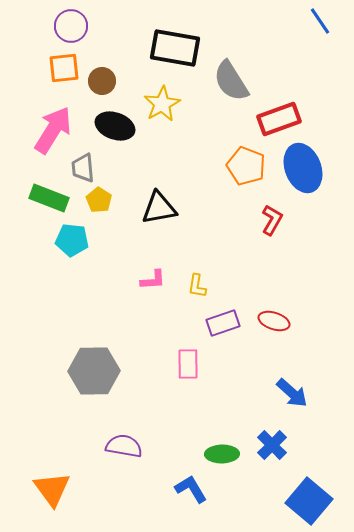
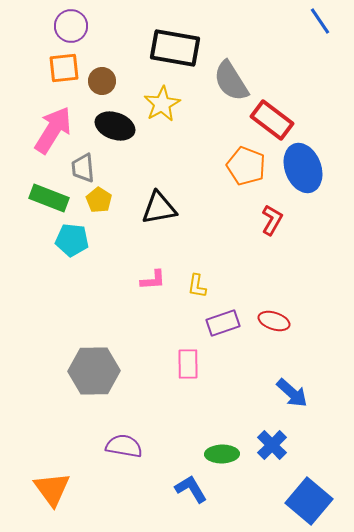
red rectangle: moved 7 px left, 1 px down; rotated 57 degrees clockwise
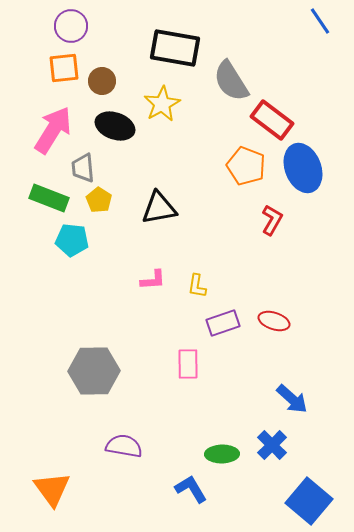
blue arrow: moved 6 px down
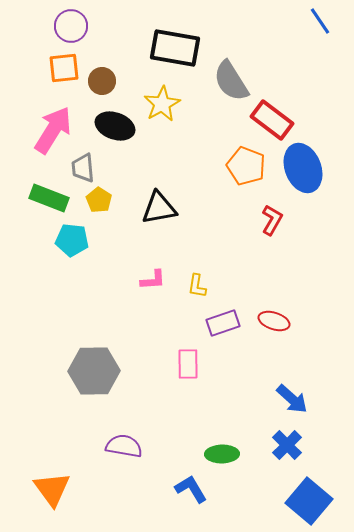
blue cross: moved 15 px right
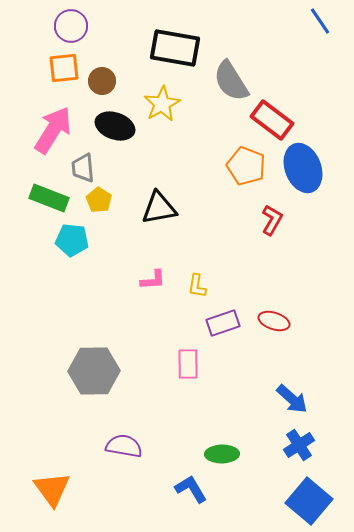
blue cross: moved 12 px right; rotated 12 degrees clockwise
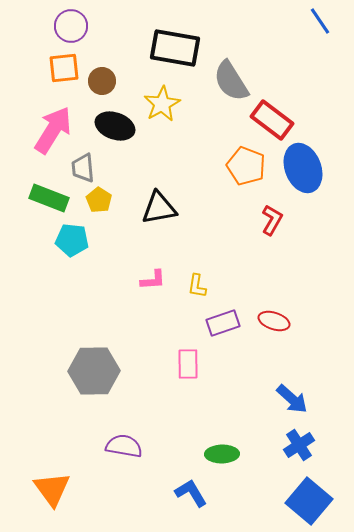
blue L-shape: moved 4 px down
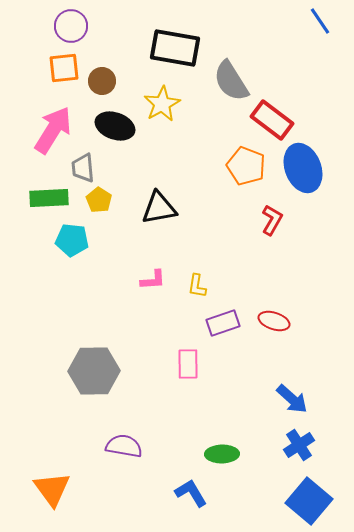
green rectangle: rotated 24 degrees counterclockwise
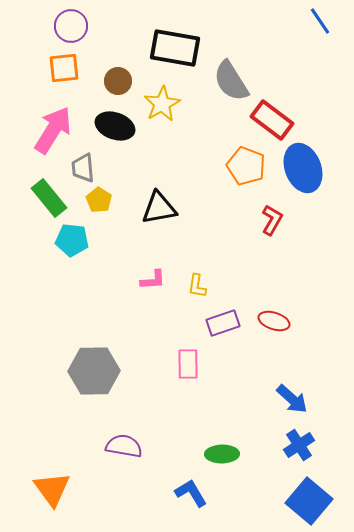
brown circle: moved 16 px right
green rectangle: rotated 54 degrees clockwise
